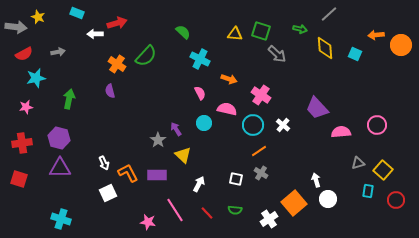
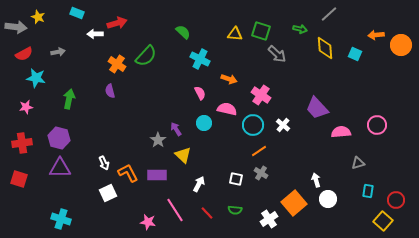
cyan star at (36, 78): rotated 24 degrees clockwise
yellow square at (383, 170): moved 51 px down
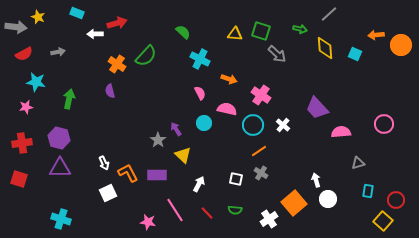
cyan star at (36, 78): moved 4 px down
pink circle at (377, 125): moved 7 px right, 1 px up
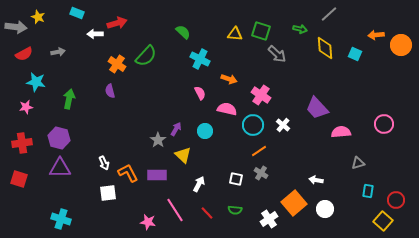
cyan circle at (204, 123): moved 1 px right, 8 px down
purple arrow at (176, 129): rotated 64 degrees clockwise
white arrow at (316, 180): rotated 64 degrees counterclockwise
white square at (108, 193): rotated 18 degrees clockwise
white circle at (328, 199): moved 3 px left, 10 px down
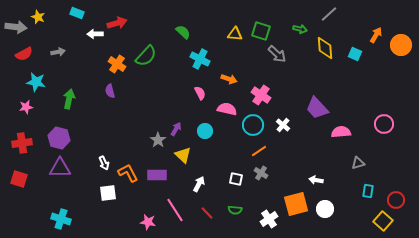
orange arrow at (376, 35): rotated 126 degrees clockwise
orange square at (294, 203): moved 2 px right, 1 px down; rotated 25 degrees clockwise
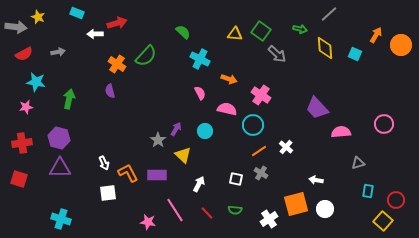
green square at (261, 31): rotated 18 degrees clockwise
white cross at (283, 125): moved 3 px right, 22 px down
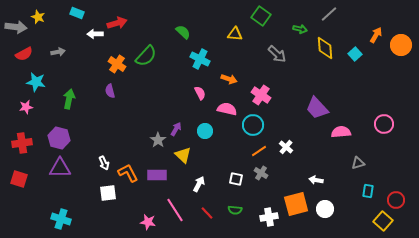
green square at (261, 31): moved 15 px up
cyan square at (355, 54): rotated 24 degrees clockwise
white cross at (269, 219): moved 2 px up; rotated 24 degrees clockwise
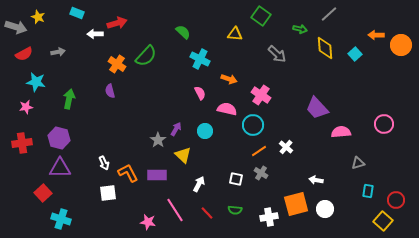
gray arrow at (16, 27): rotated 10 degrees clockwise
orange arrow at (376, 35): rotated 119 degrees counterclockwise
red square at (19, 179): moved 24 px right, 14 px down; rotated 30 degrees clockwise
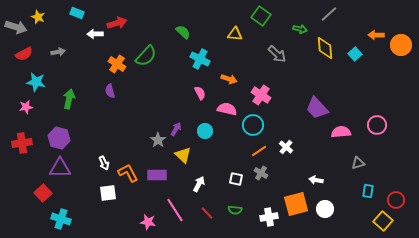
pink circle at (384, 124): moved 7 px left, 1 px down
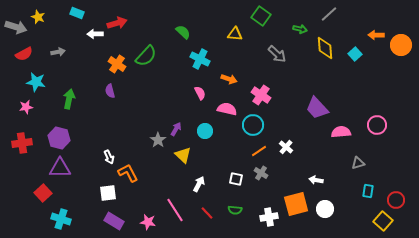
white arrow at (104, 163): moved 5 px right, 6 px up
purple rectangle at (157, 175): moved 43 px left, 46 px down; rotated 30 degrees clockwise
